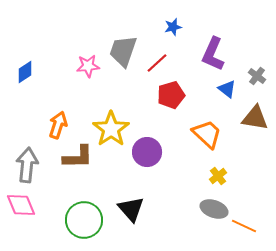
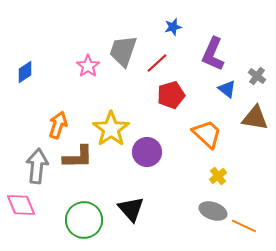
pink star: rotated 30 degrees counterclockwise
gray arrow: moved 10 px right, 1 px down
gray ellipse: moved 1 px left, 2 px down
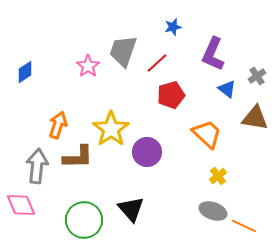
gray cross: rotated 18 degrees clockwise
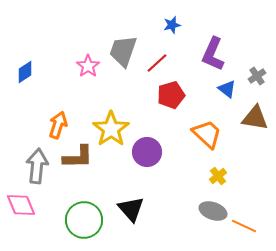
blue star: moved 1 px left, 2 px up
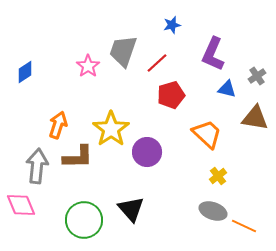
blue triangle: rotated 24 degrees counterclockwise
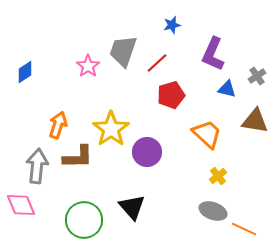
brown triangle: moved 3 px down
black triangle: moved 1 px right, 2 px up
orange line: moved 3 px down
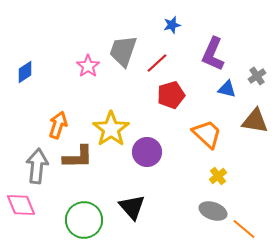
orange line: rotated 15 degrees clockwise
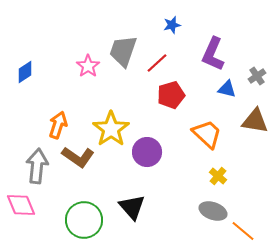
brown L-shape: rotated 36 degrees clockwise
yellow cross: rotated 12 degrees counterclockwise
orange line: moved 1 px left, 2 px down
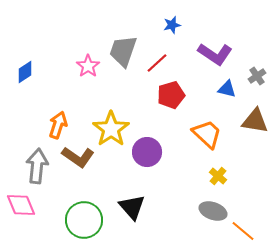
purple L-shape: moved 2 px right; rotated 80 degrees counterclockwise
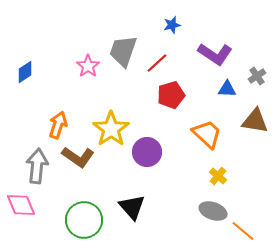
blue triangle: rotated 12 degrees counterclockwise
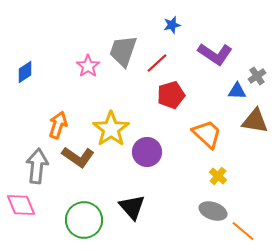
blue triangle: moved 10 px right, 2 px down
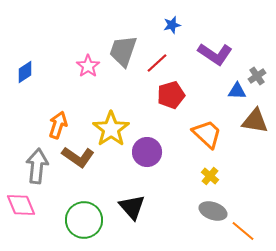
yellow cross: moved 8 px left
